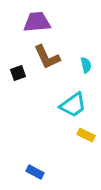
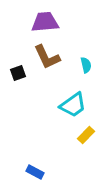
purple trapezoid: moved 8 px right
yellow rectangle: rotated 72 degrees counterclockwise
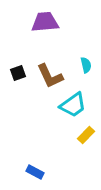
brown L-shape: moved 3 px right, 19 px down
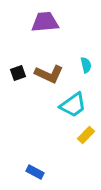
brown L-shape: moved 1 px left, 2 px up; rotated 40 degrees counterclockwise
